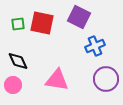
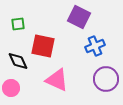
red square: moved 1 px right, 23 px down
pink triangle: rotated 15 degrees clockwise
pink circle: moved 2 px left, 3 px down
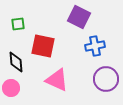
blue cross: rotated 12 degrees clockwise
black diamond: moved 2 px left, 1 px down; rotated 20 degrees clockwise
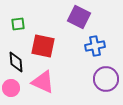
pink triangle: moved 14 px left, 2 px down
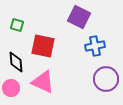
green square: moved 1 px left, 1 px down; rotated 24 degrees clockwise
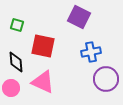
blue cross: moved 4 px left, 6 px down
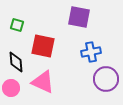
purple square: rotated 15 degrees counterclockwise
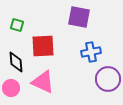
red square: rotated 15 degrees counterclockwise
purple circle: moved 2 px right
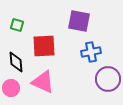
purple square: moved 4 px down
red square: moved 1 px right
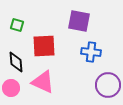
blue cross: rotated 18 degrees clockwise
purple circle: moved 6 px down
